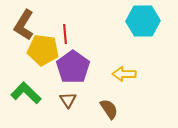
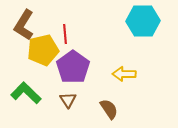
yellow pentagon: rotated 20 degrees counterclockwise
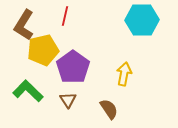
cyan hexagon: moved 1 px left, 1 px up
red line: moved 18 px up; rotated 18 degrees clockwise
yellow arrow: rotated 100 degrees clockwise
green L-shape: moved 2 px right, 2 px up
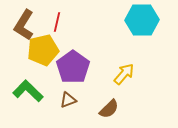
red line: moved 8 px left, 6 px down
yellow arrow: rotated 30 degrees clockwise
brown triangle: rotated 42 degrees clockwise
brown semicircle: rotated 80 degrees clockwise
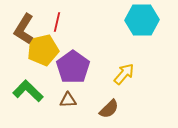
brown L-shape: moved 4 px down
brown triangle: rotated 18 degrees clockwise
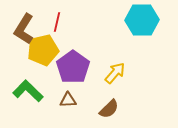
yellow arrow: moved 9 px left, 1 px up
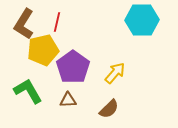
brown L-shape: moved 5 px up
green L-shape: rotated 16 degrees clockwise
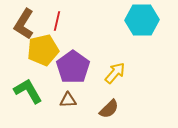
red line: moved 1 px up
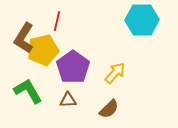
brown L-shape: moved 14 px down
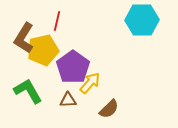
yellow arrow: moved 25 px left, 10 px down
